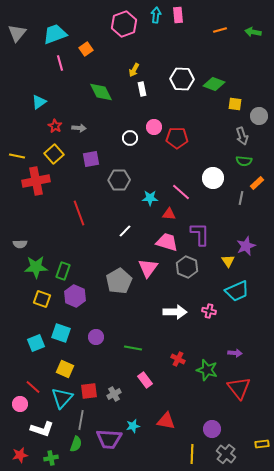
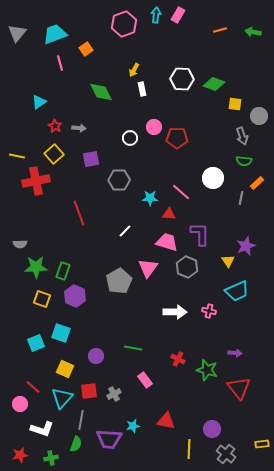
pink rectangle at (178, 15): rotated 35 degrees clockwise
purple circle at (96, 337): moved 19 px down
yellow line at (192, 454): moved 3 px left, 5 px up
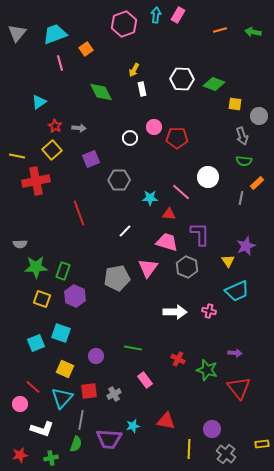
yellow square at (54, 154): moved 2 px left, 4 px up
purple square at (91, 159): rotated 12 degrees counterclockwise
white circle at (213, 178): moved 5 px left, 1 px up
gray pentagon at (119, 281): moved 2 px left, 3 px up; rotated 20 degrees clockwise
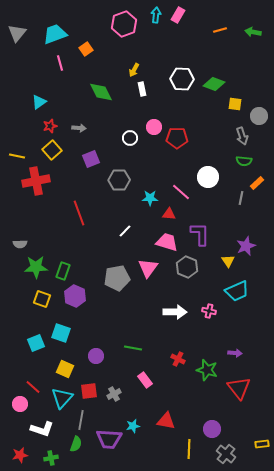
red star at (55, 126): moved 5 px left; rotated 24 degrees clockwise
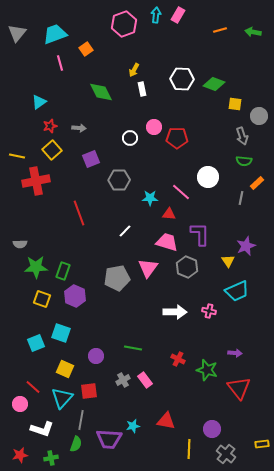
gray cross at (114, 394): moved 9 px right, 14 px up
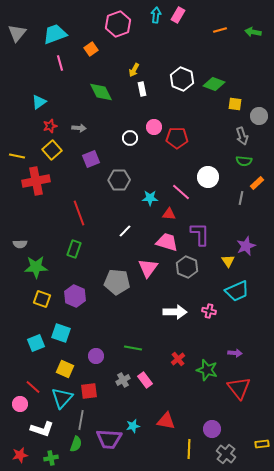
pink hexagon at (124, 24): moved 6 px left
orange square at (86, 49): moved 5 px right
white hexagon at (182, 79): rotated 20 degrees clockwise
green rectangle at (63, 271): moved 11 px right, 22 px up
gray pentagon at (117, 278): moved 4 px down; rotated 15 degrees clockwise
red cross at (178, 359): rotated 24 degrees clockwise
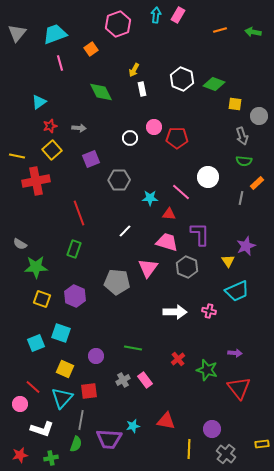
gray semicircle at (20, 244): rotated 32 degrees clockwise
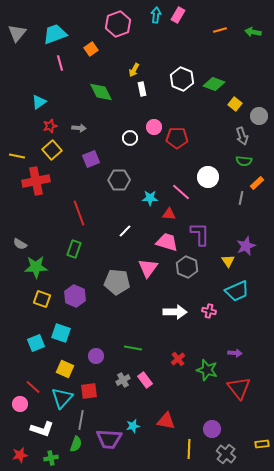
yellow square at (235, 104): rotated 32 degrees clockwise
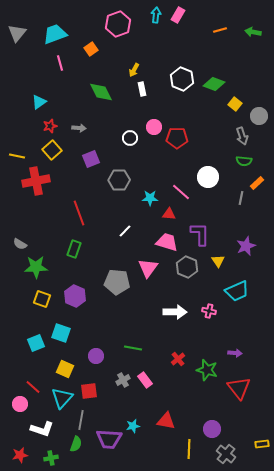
yellow triangle at (228, 261): moved 10 px left
